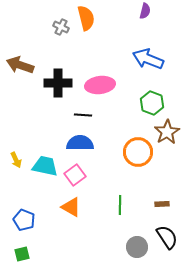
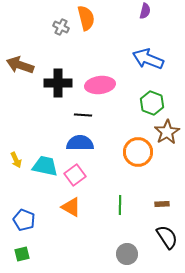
gray circle: moved 10 px left, 7 px down
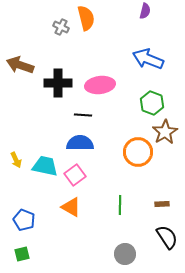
brown star: moved 2 px left
gray circle: moved 2 px left
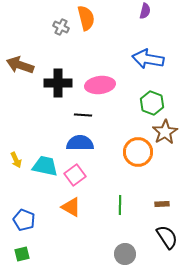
blue arrow: rotated 12 degrees counterclockwise
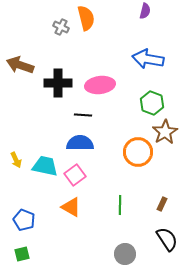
brown rectangle: rotated 64 degrees counterclockwise
black semicircle: moved 2 px down
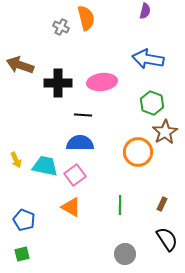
pink ellipse: moved 2 px right, 3 px up
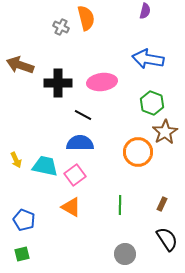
black line: rotated 24 degrees clockwise
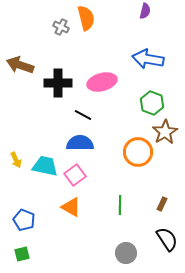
pink ellipse: rotated 8 degrees counterclockwise
gray circle: moved 1 px right, 1 px up
